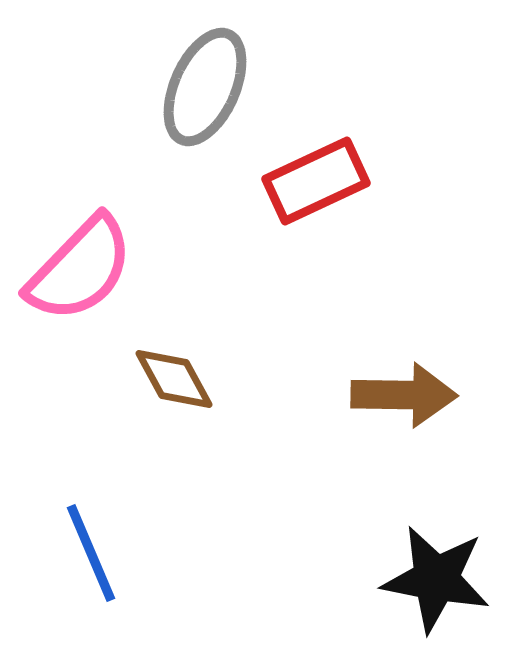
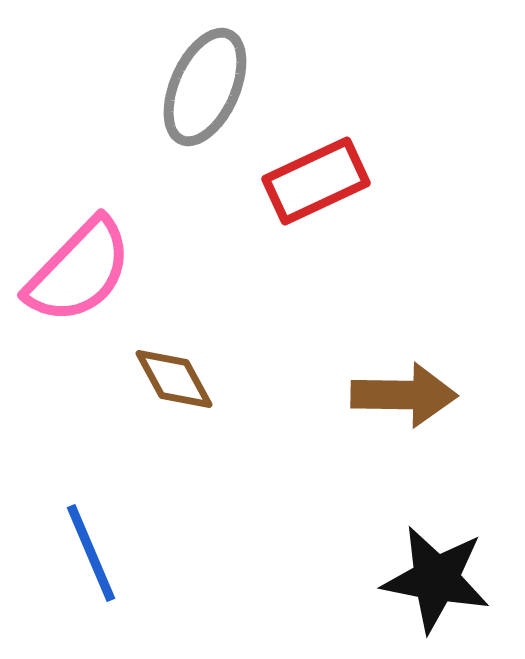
pink semicircle: moved 1 px left, 2 px down
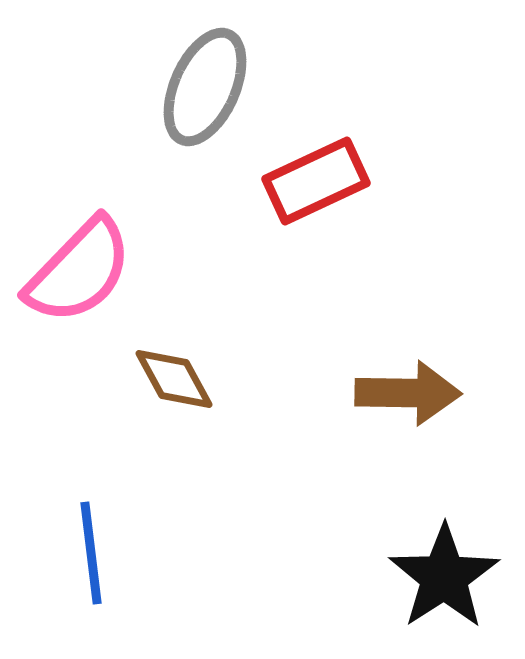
brown arrow: moved 4 px right, 2 px up
blue line: rotated 16 degrees clockwise
black star: moved 8 px right, 2 px up; rotated 28 degrees clockwise
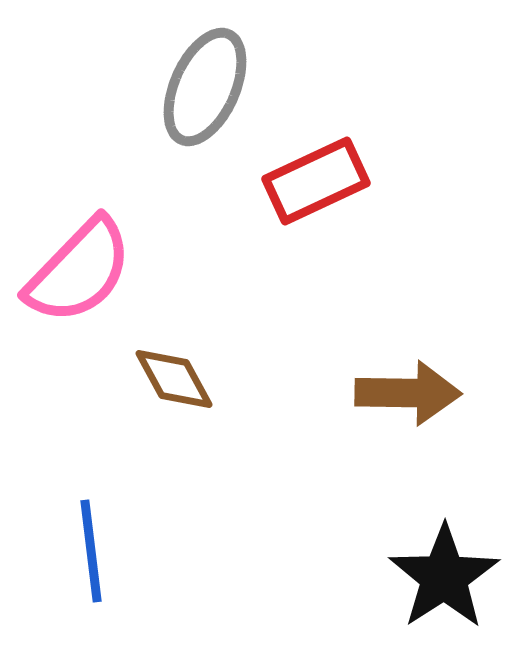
blue line: moved 2 px up
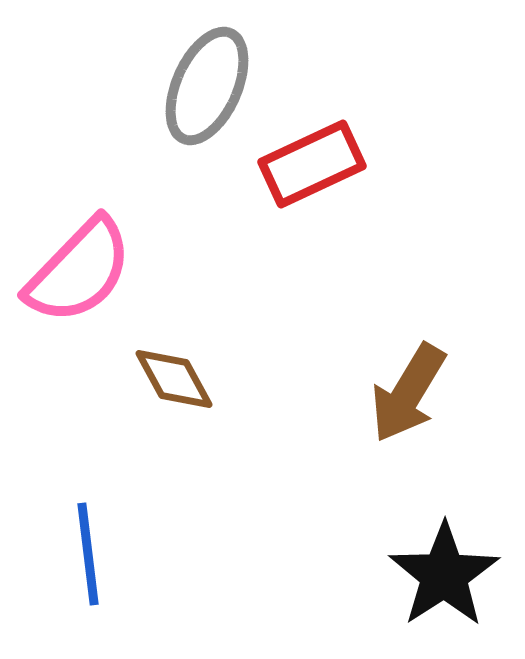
gray ellipse: moved 2 px right, 1 px up
red rectangle: moved 4 px left, 17 px up
brown arrow: rotated 120 degrees clockwise
blue line: moved 3 px left, 3 px down
black star: moved 2 px up
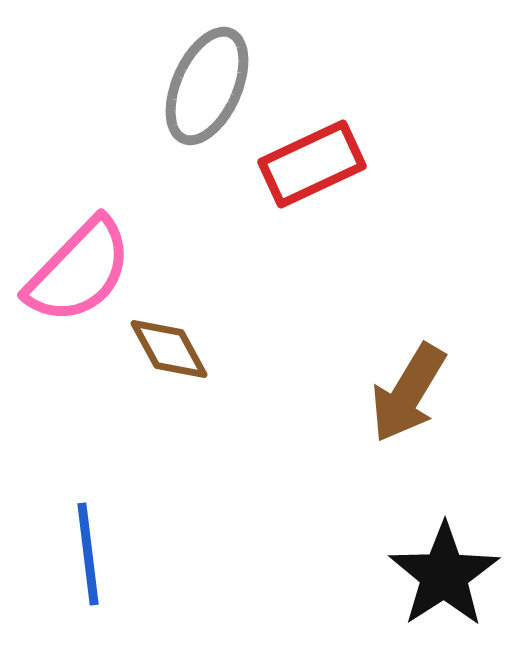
brown diamond: moved 5 px left, 30 px up
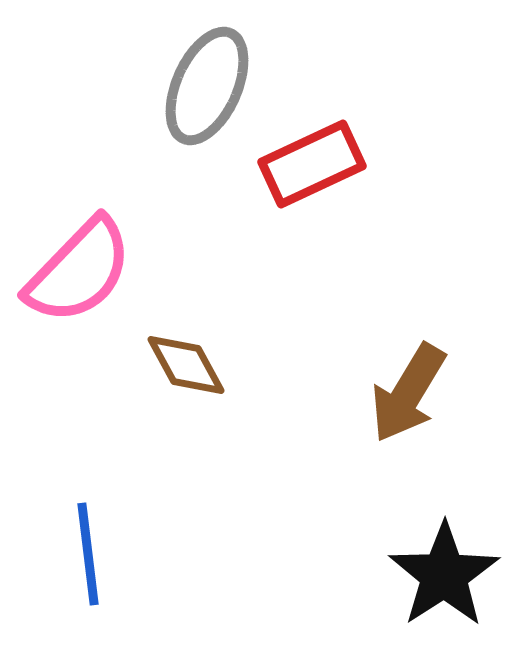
brown diamond: moved 17 px right, 16 px down
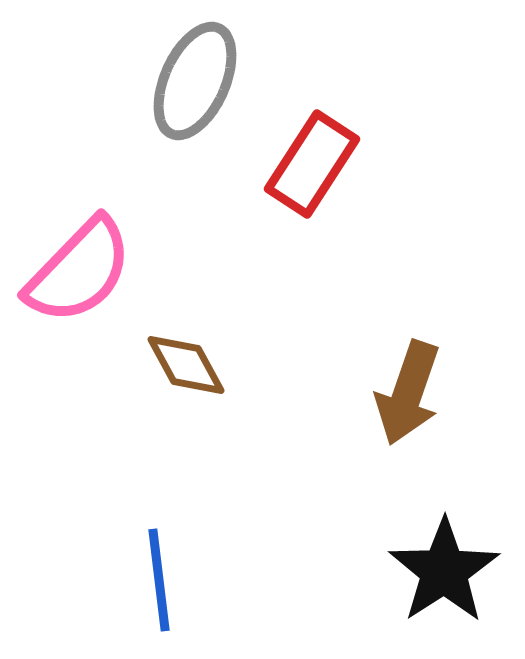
gray ellipse: moved 12 px left, 5 px up
red rectangle: rotated 32 degrees counterclockwise
brown arrow: rotated 12 degrees counterclockwise
blue line: moved 71 px right, 26 px down
black star: moved 4 px up
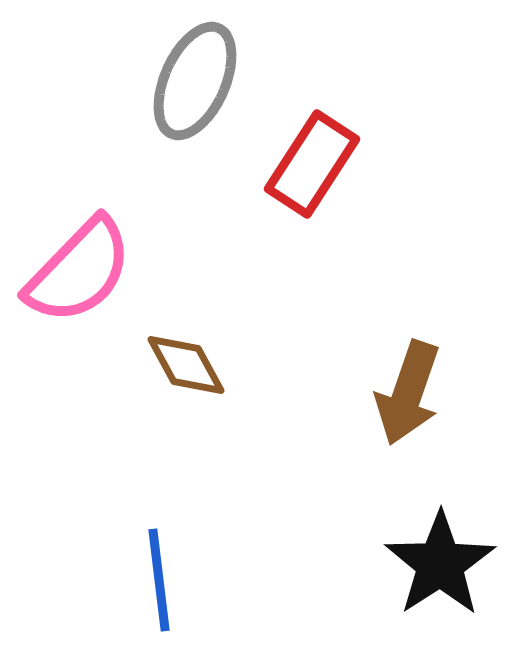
black star: moved 4 px left, 7 px up
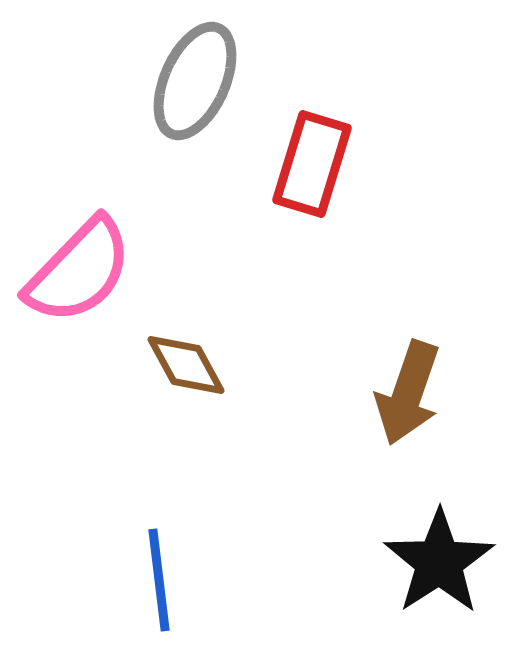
red rectangle: rotated 16 degrees counterclockwise
black star: moved 1 px left, 2 px up
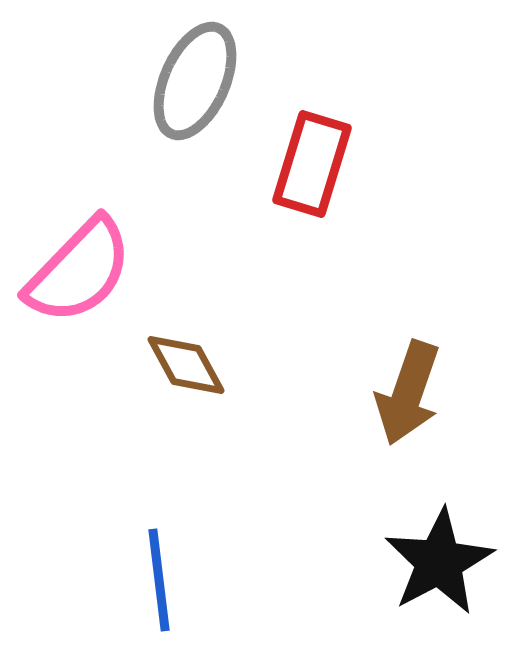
black star: rotated 5 degrees clockwise
